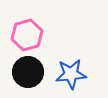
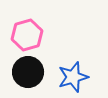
blue star: moved 2 px right, 3 px down; rotated 12 degrees counterclockwise
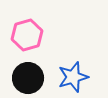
black circle: moved 6 px down
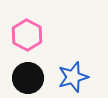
pink hexagon: rotated 16 degrees counterclockwise
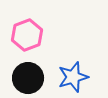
pink hexagon: rotated 12 degrees clockwise
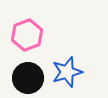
blue star: moved 6 px left, 5 px up
